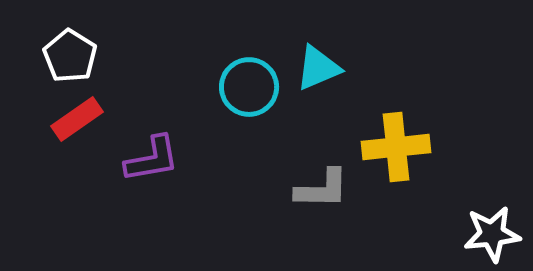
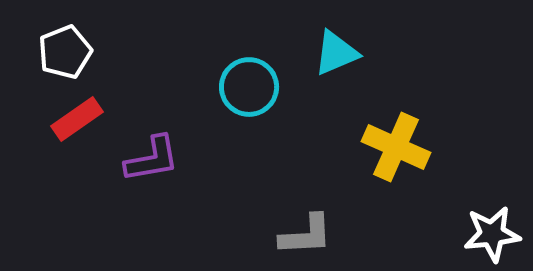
white pentagon: moved 5 px left, 4 px up; rotated 18 degrees clockwise
cyan triangle: moved 18 px right, 15 px up
yellow cross: rotated 30 degrees clockwise
gray L-shape: moved 16 px left, 46 px down; rotated 4 degrees counterclockwise
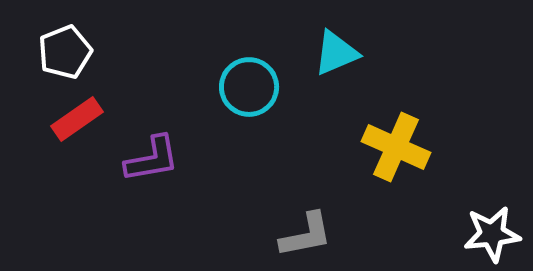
gray L-shape: rotated 8 degrees counterclockwise
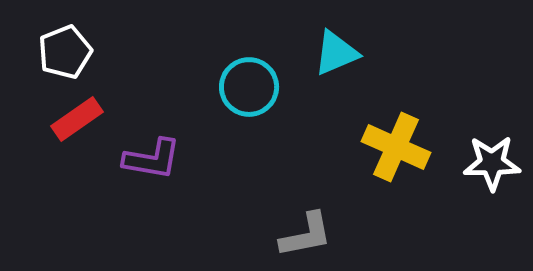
purple L-shape: rotated 20 degrees clockwise
white star: moved 71 px up; rotated 6 degrees clockwise
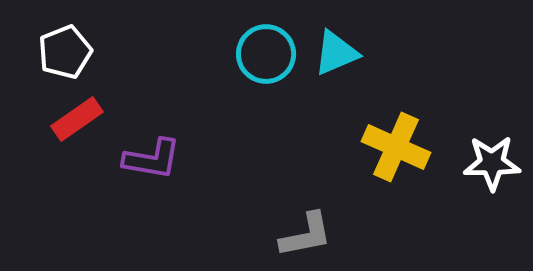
cyan circle: moved 17 px right, 33 px up
